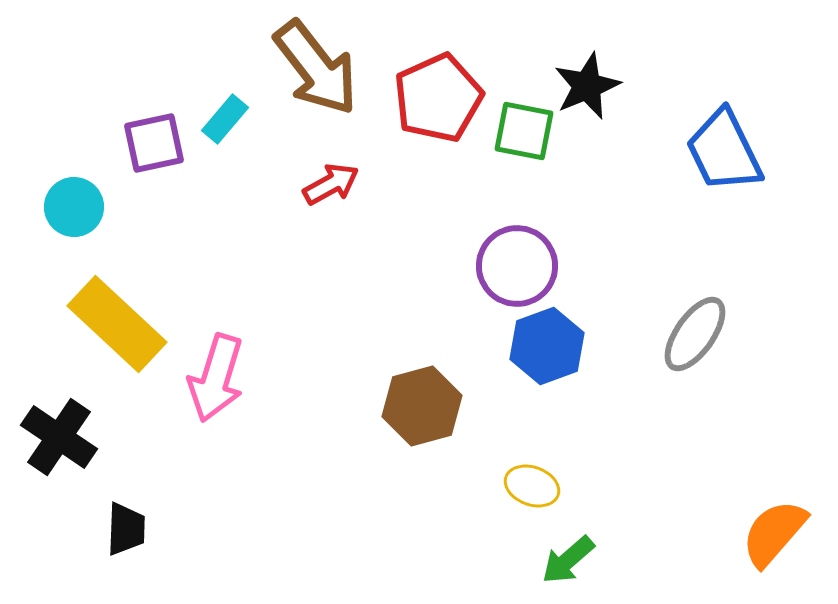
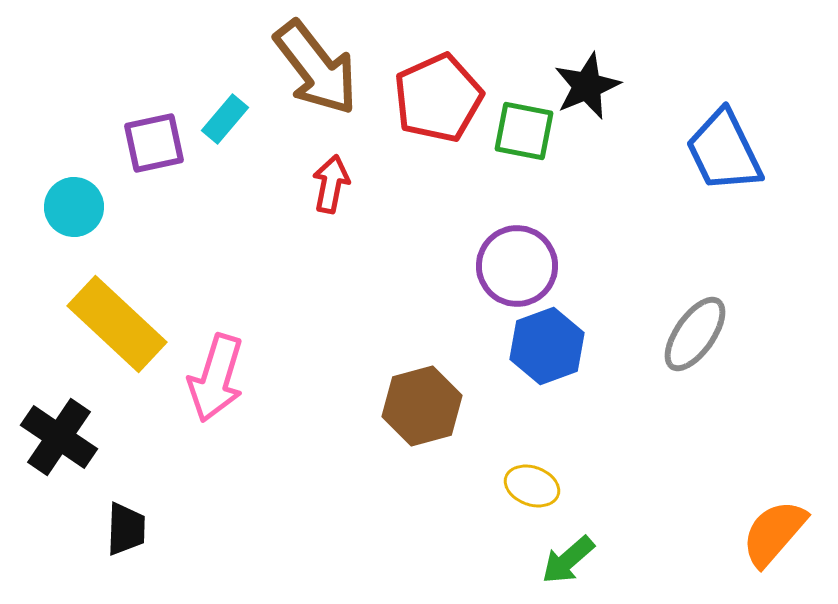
red arrow: rotated 50 degrees counterclockwise
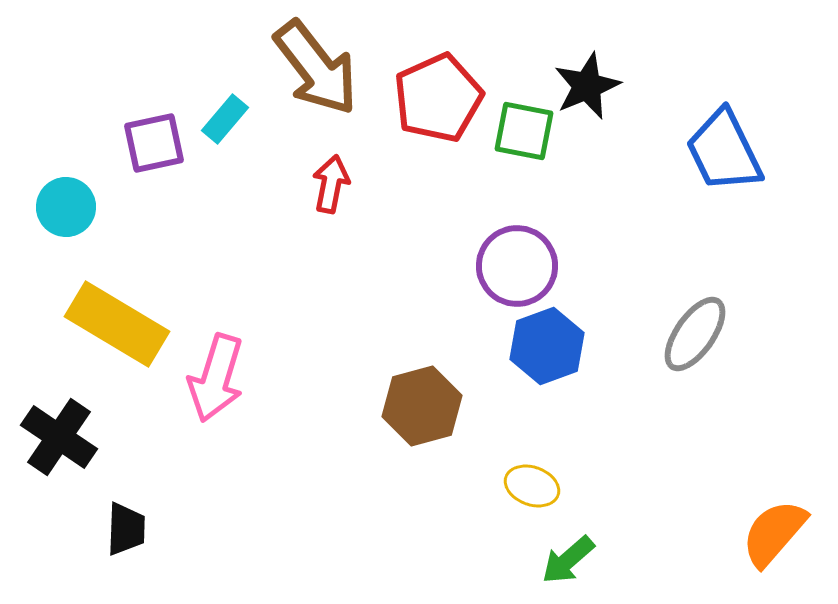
cyan circle: moved 8 px left
yellow rectangle: rotated 12 degrees counterclockwise
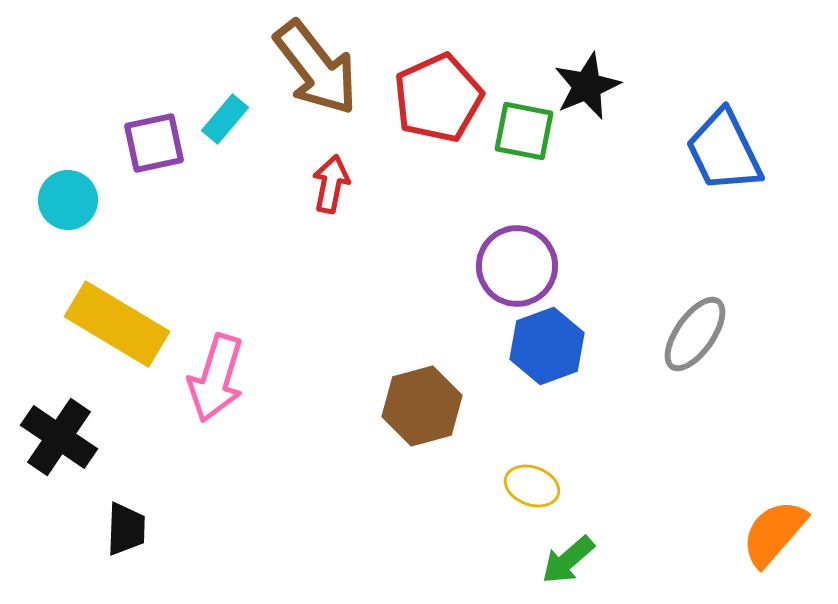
cyan circle: moved 2 px right, 7 px up
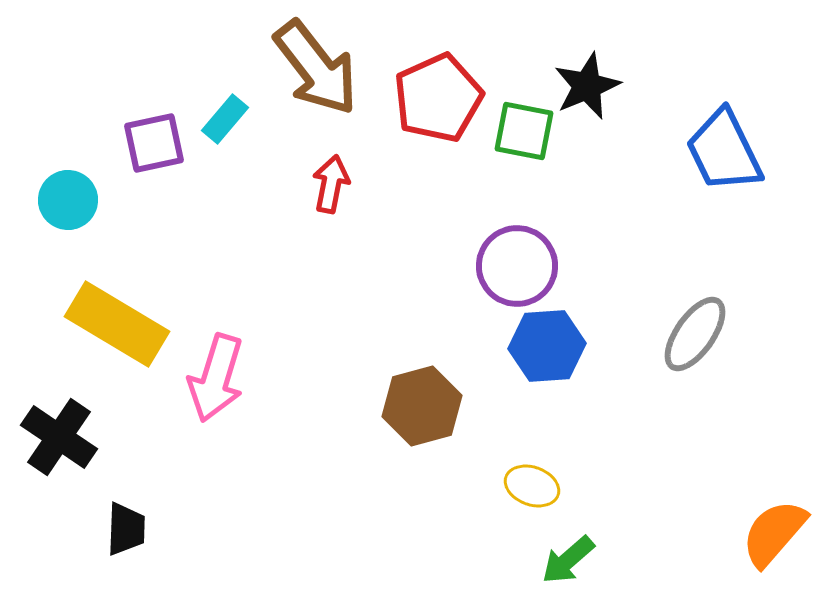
blue hexagon: rotated 16 degrees clockwise
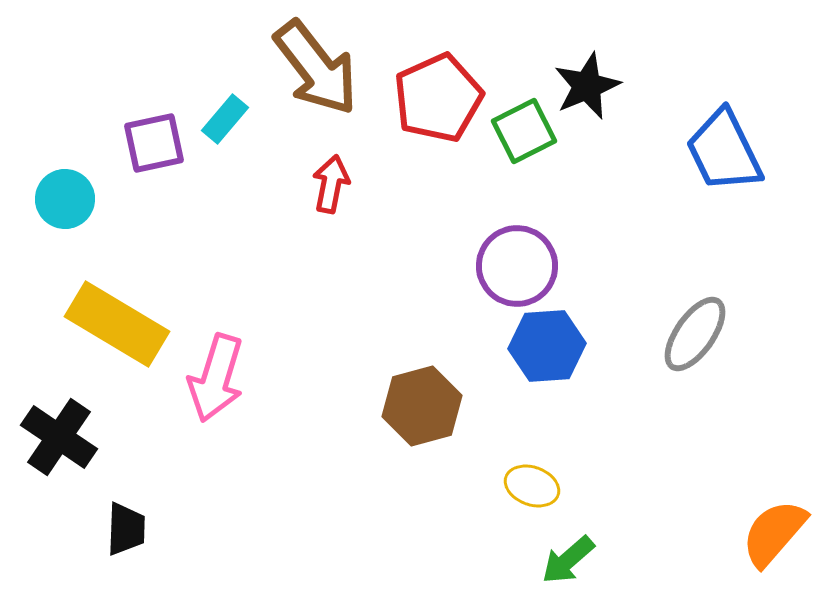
green square: rotated 38 degrees counterclockwise
cyan circle: moved 3 px left, 1 px up
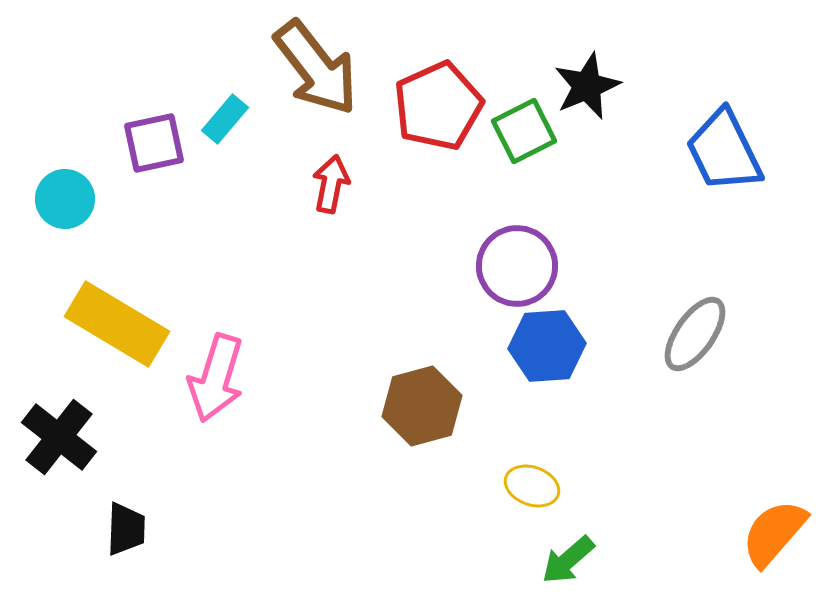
red pentagon: moved 8 px down
black cross: rotated 4 degrees clockwise
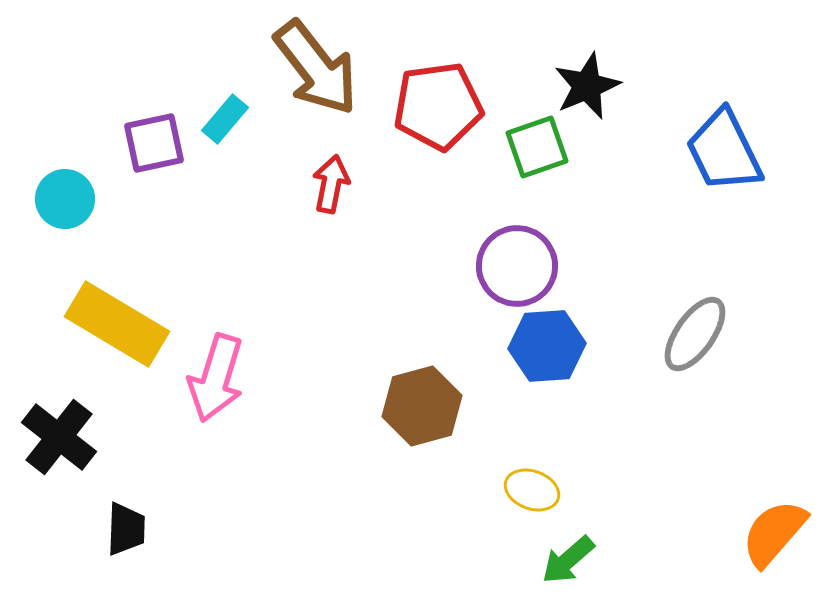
red pentagon: rotated 16 degrees clockwise
green square: moved 13 px right, 16 px down; rotated 8 degrees clockwise
yellow ellipse: moved 4 px down
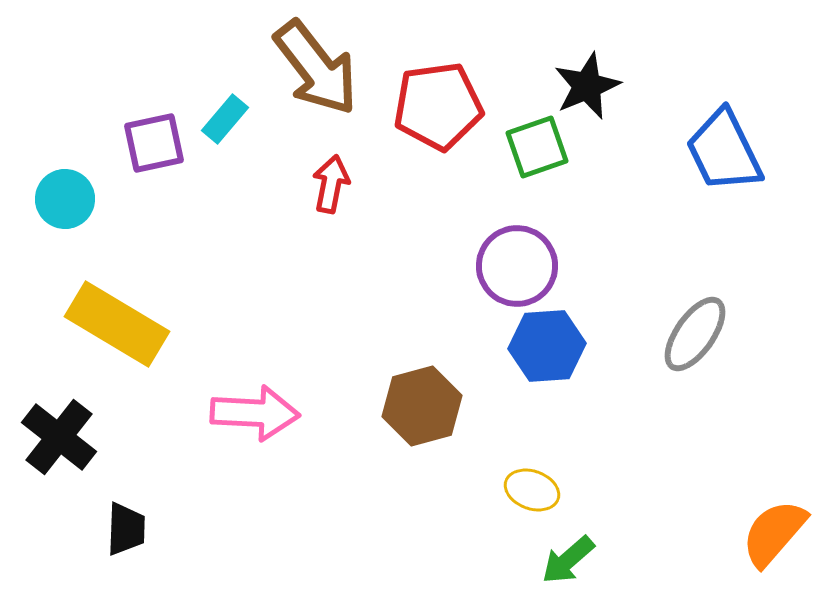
pink arrow: moved 39 px right, 35 px down; rotated 104 degrees counterclockwise
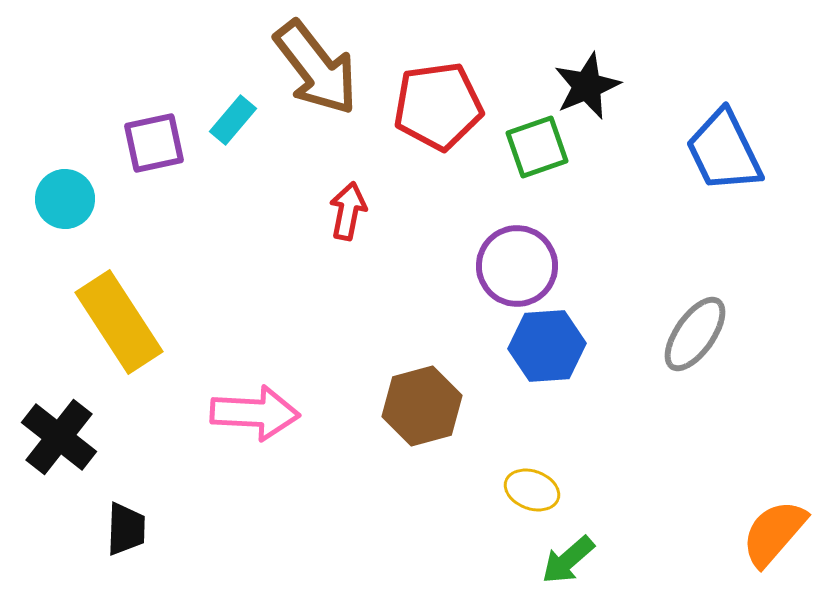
cyan rectangle: moved 8 px right, 1 px down
red arrow: moved 17 px right, 27 px down
yellow rectangle: moved 2 px right, 2 px up; rotated 26 degrees clockwise
